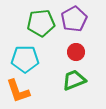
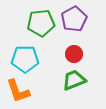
red circle: moved 2 px left, 2 px down
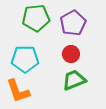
purple pentagon: moved 1 px left, 4 px down
green pentagon: moved 5 px left, 5 px up
red circle: moved 3 px left
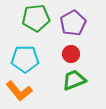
orange L-shape: moved 1 px right; rotated 20 degrees counterclockwise
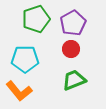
green pentagon: moved 1 px down; rotated 12 degrees counterclockwise
red circle: moved 5 px up
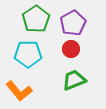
green pentagon: rotated 16 degrees counterclockwise
cyan pentagon: moved 3 px right, 5 px up
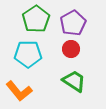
green trapezoid: moved 1 px down; rotated 55 degrees clockwise
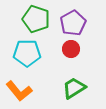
green pentagon: rotated 20 degrees counterclockwise
cyan pentagon: moved 1 px left, 1 px up
green trapezoid: moved 7 px down; rotated 65 degrees counterclockwise
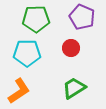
green pentagon: rotated 20 degrees counterclockwise
purple pentagon: moved 9 px right, 6 px up; rotated 20 degrees counterclockwise
red circle: moved 1 px up
orange L-shape: rotated 84 degrees counterclockwise
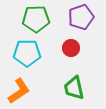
purple pentagon: moved 1 px left; rotated 30 degrees clockwise
green trapezoid: rotated 70 degrees counterclockwise
